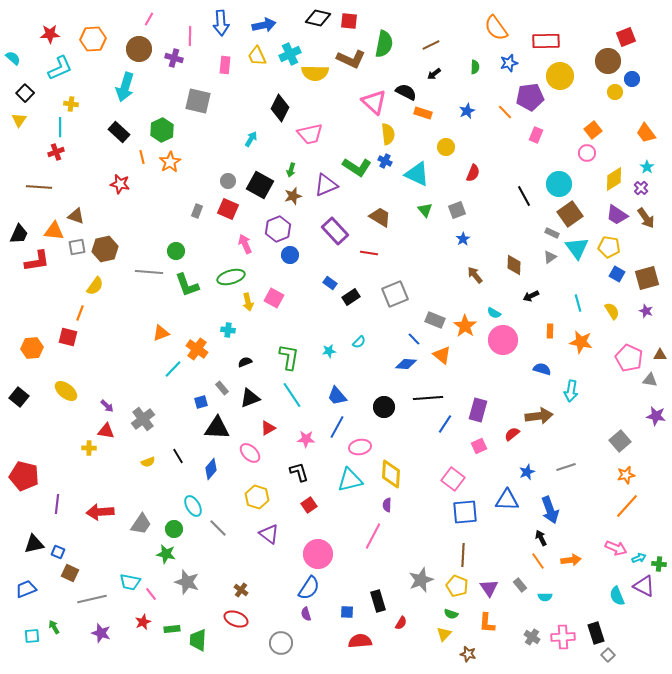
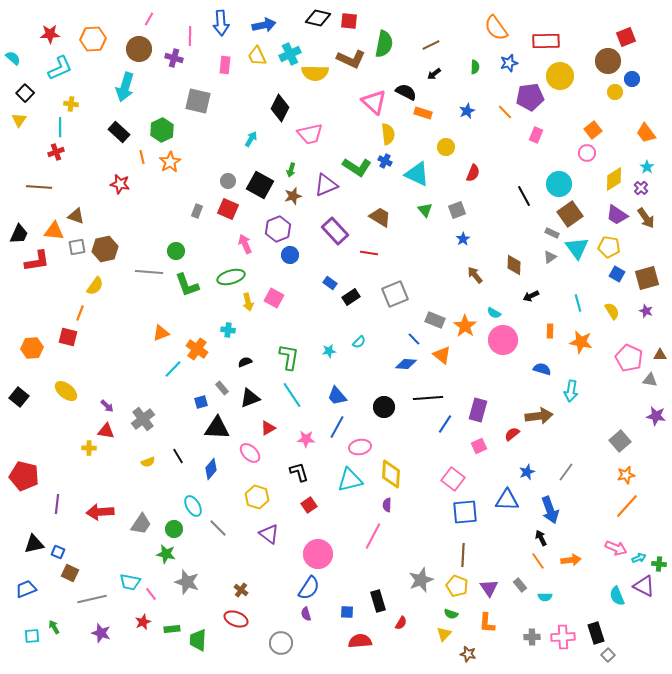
gray line at (566, 467): moved 5 px down; rotated 36 degrees counterclockwise
gray cross at (532, 637): rotated 35 degrees counterclockwise
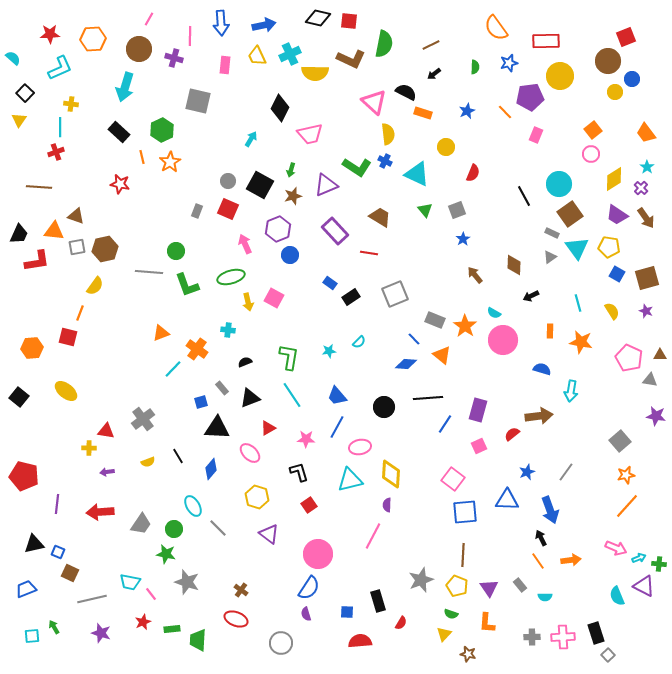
pink circle at (587, 153): moved 4 px right, 1 px down
purple arrow at (107, 406): moved 66 px down; rotated 128 degrees clockwise
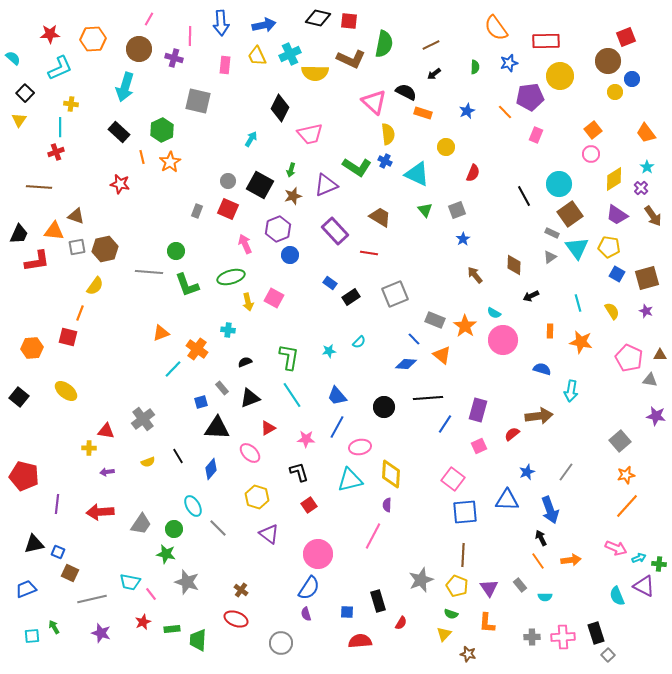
brown arrow at (646, 218): moved 7 px right, 2 px up
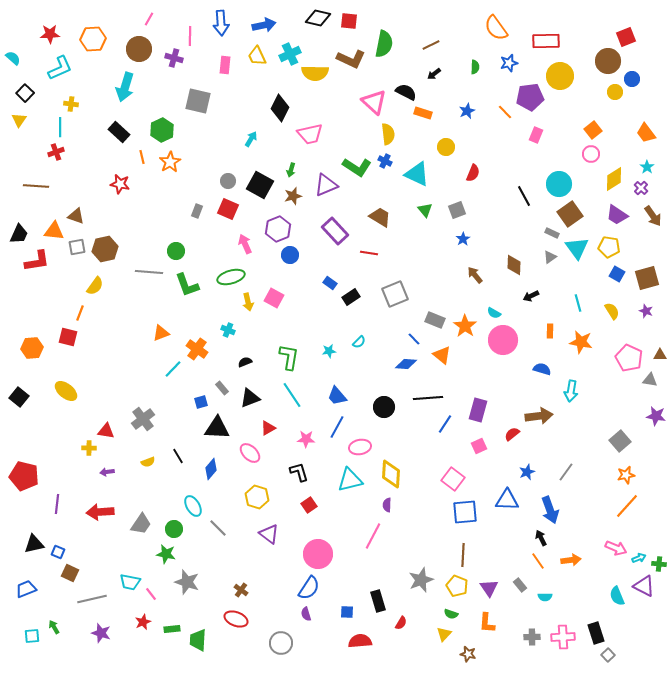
brown line at (39, 187): moved 3 px left, 1 px up
cyan cross at (228, 330): rotated 16 degrees clockwise
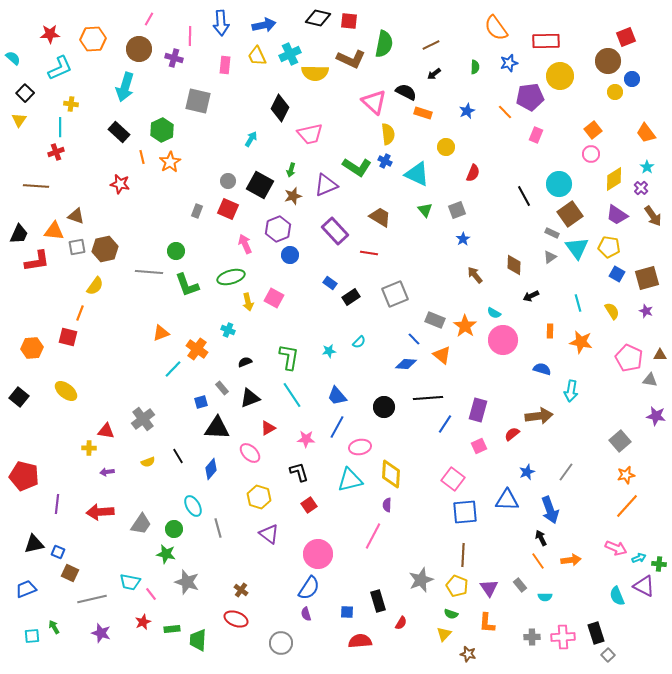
yellow hexagon at (257, 497): moved 2 px right
gray line at (218, 528): rotated 30 degrees clockwise
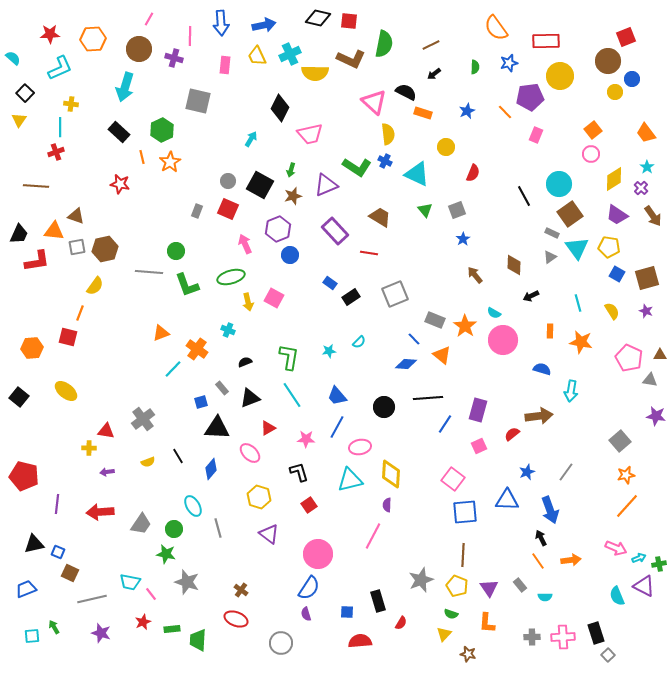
green cross at (659, 564): rotated 16 degrees counterclockwise
